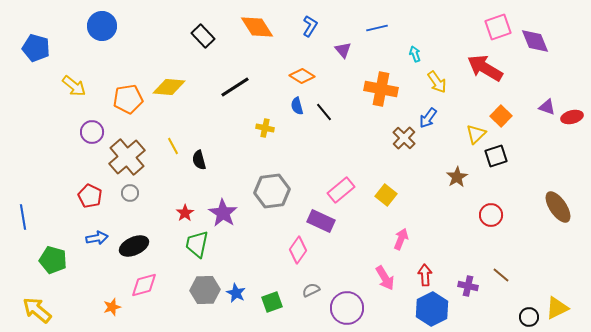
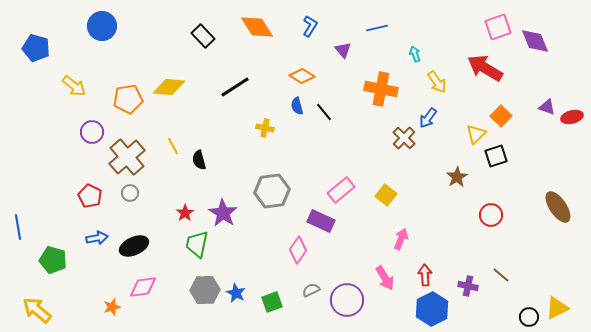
blue line at (23, 217): moved 5 px left, 10 px down
pink diamond at (144, 285): moved 1 px left, 2 px down; rotated 8 degrees clockwise
purple circle at (347, 308): moved 8 px up
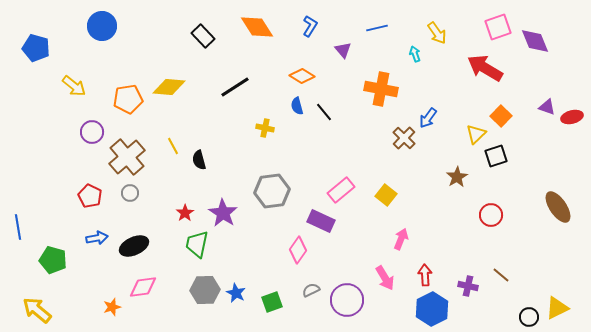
yellow arrow at (437, 82): moved 49 px up
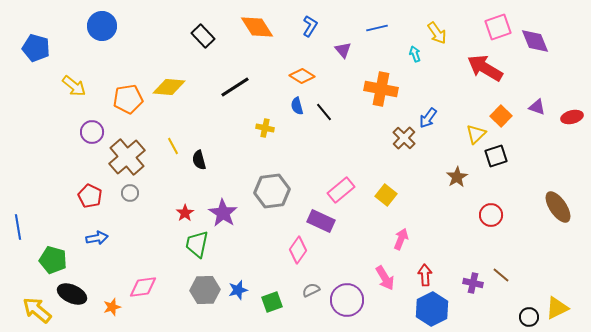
purple triangle at (547, 107): moved 10 px left
black ellipse at (134, 246): moved 62 px left, 48 px down; rotated 48 degrees clockwise
purple cross at (468, 286): moved 5 px right, 3 px up
blue star at (236, 293): moved 2 px right, 3 px up; rotated 30 degrees clockwise
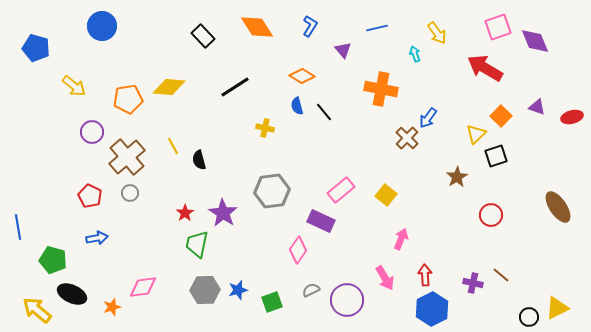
brown cross at (404, 138): moved 3 px right
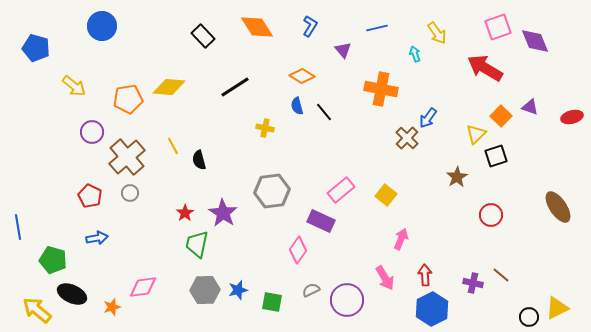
purple triangle at (537, 107): moved 7 px left
green square at (272, 302): rotated 30 degrees clockwise
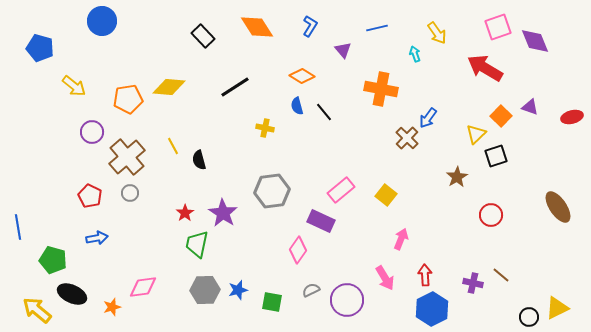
blue circle at (102, 26): moved 5 px up
blue pentagon at (36, 48): moved 4 px right
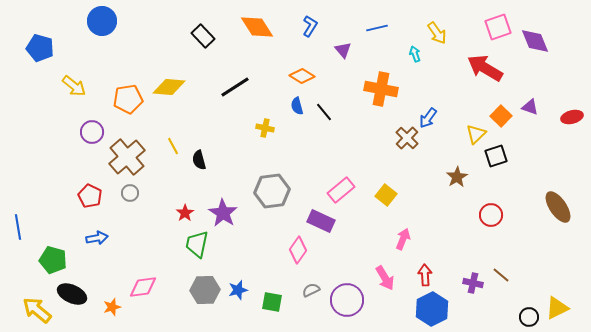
pink arrow at (401, 239): moved 2 px right
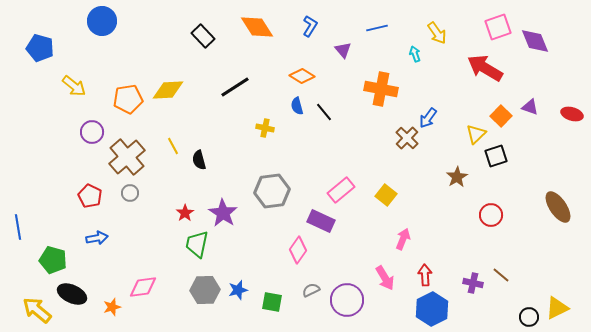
yellow diamond at (169, 87): moved 1 px left, 3 px down; rotated 8 degrees counterclockwise
red ellipse at (572, 117): moved 3 px up; rotated 30 degrees clockwise
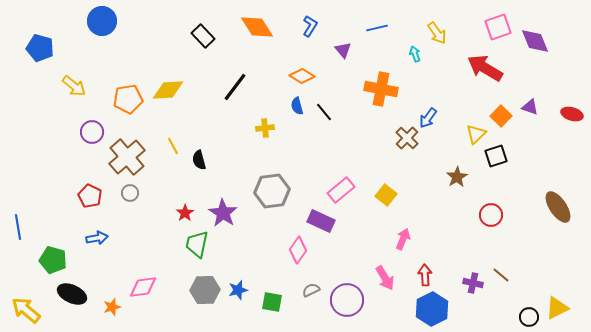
black line at (235, 87): rotated 20 degrees counterclockwise
yellow cross at (265, 128): rotated 18 degrees counterclockwise
yellow arrow at (37, 310): moved 11 px left
